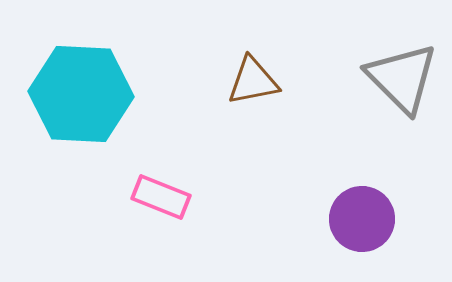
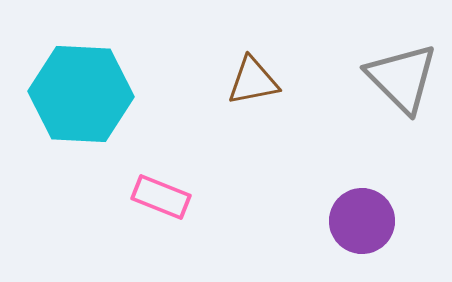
purple circle: moved 2 px down
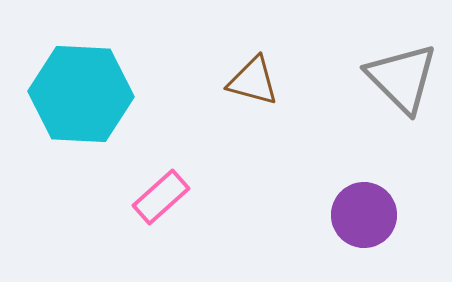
brown triangle: rotated 26 degrees clockwise
pink rectangle: rotated 64 degrees counterclockwise
purple circle: moved 2 px right, 6 px up
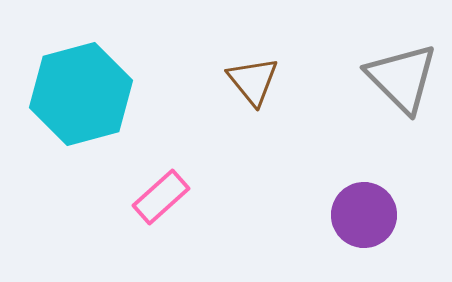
brown triangle: rotated 36 degrees clockwise
cyan hexagon: rotated 18 degrees counterclockwise
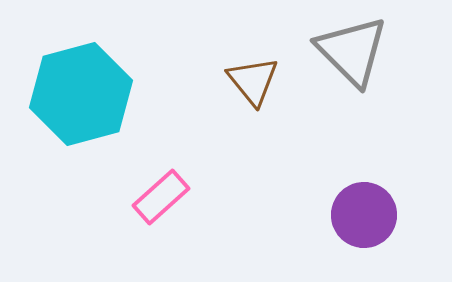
gray triangle: moved 50 px left, 27 px up
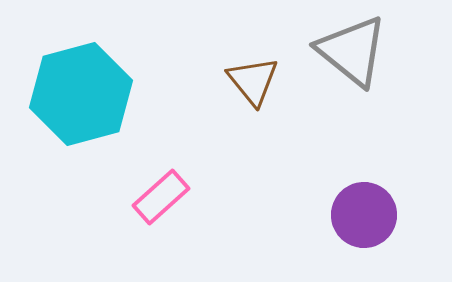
gray triangle: rotated 6 degrees counterclockwise
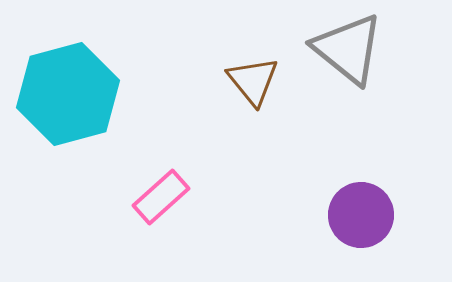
gray triangle: moved 4 px left, 2 px up
cyan hexagon: moved 13 px left
purple circle: moved 3 px left
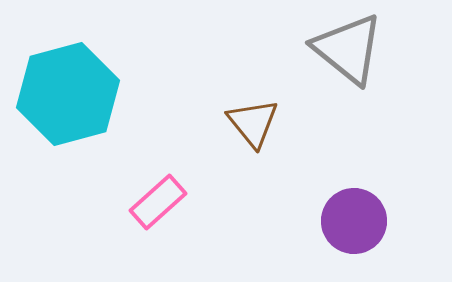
brown triangle: moved 42 px down
pink rectangle: moved 3 px left, 5 px down
purple circle: moved 7 px left, 6 px down
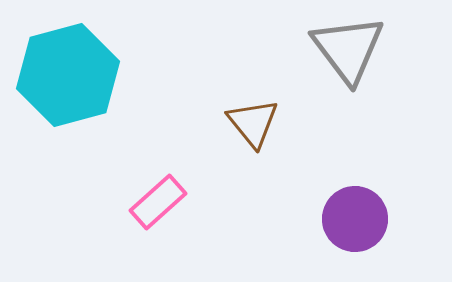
gray triangle: rotated 14 degrees clockwise
cyan hexagon: moved 19 px up
purple circle: moved 1 px right, 2 px up
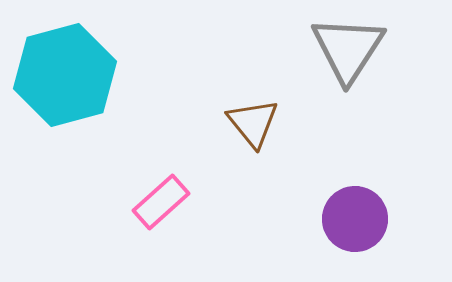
gray triangle: rotated 10 degrees clockwise
cyan hexagon: moved 3 px left
pink rectangle: moved 3 px right
